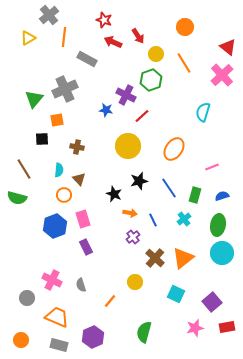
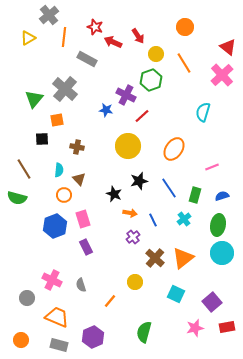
red star at (104, 20): moved 9 px left, 7 px down
gray cross at (65, 89): rotated 25 degrees counterclockwise
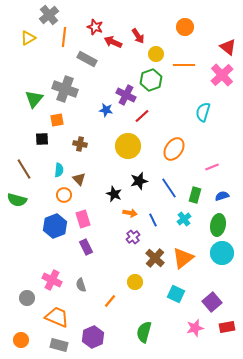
orange line at (184, 63): moved 2 px down; rotated 60 degrees counterclockwise
gray cross at (65, 89): rotated 20 degrees counterclockwise
brown cross at (77, 147): moved 3 px right, 3 px up
green semicircle at (17, 198): moved 2 px down
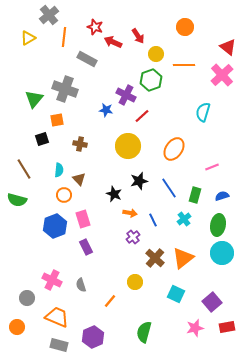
black square at (42, 139): rotated 16 degrees counterclockwise
orange circle at (21, 340): moved 4 px left, 13 px up
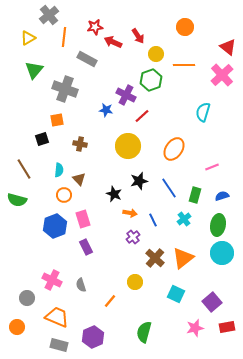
red star at (95, 27): rotated 28 degrees counterclockwise
green triangle at (34, 99): moved 29 px up
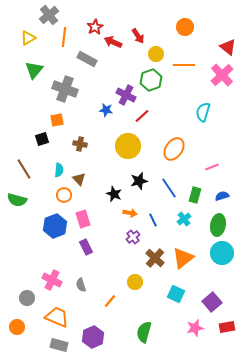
red star at (95, 27): rotated 21 degrees counterclockwise
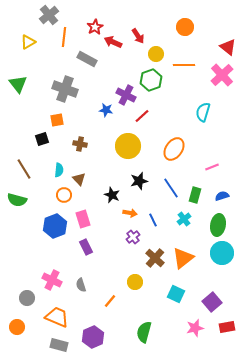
yellow triangle at (28, 38): moved 4 px down
green triangle at (34, 70): moved 16 px left, 14 px down; rotated 18 degrees counterclockwise
blue line at (169, 188): moved 2 px right
black star at (114, 194): moved 2 px left, 1 px down
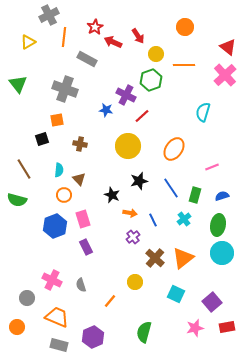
gray cross at (49, 15): rotated 12 degrees clockwise
pink cross at (222, 75): moved 3 px right
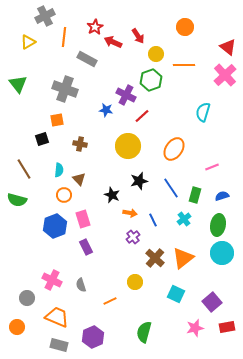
gray cross at (49, 15): moved 4 px left, 1 px down
orange line at (110, 301): rotated 24 degrees clockwise
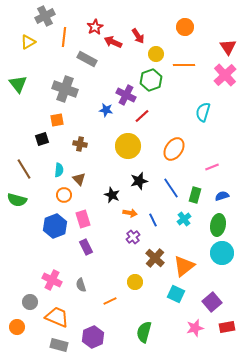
red triangle at (228, 47): rotated 18 degrees clockwise
orange triangle at (183, 258): moved 1 px right, 8 px down
gray circle at (27, 298): moved 3 px right, 4 px down
